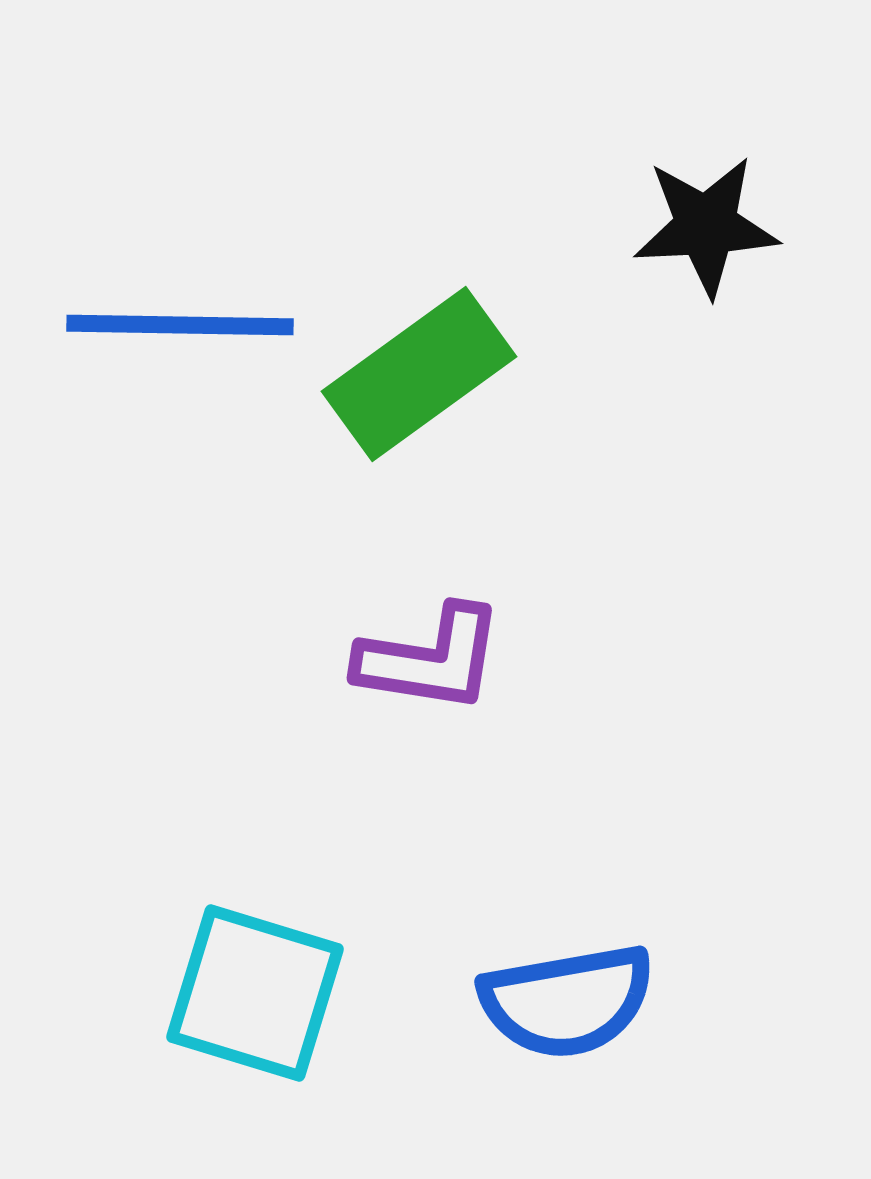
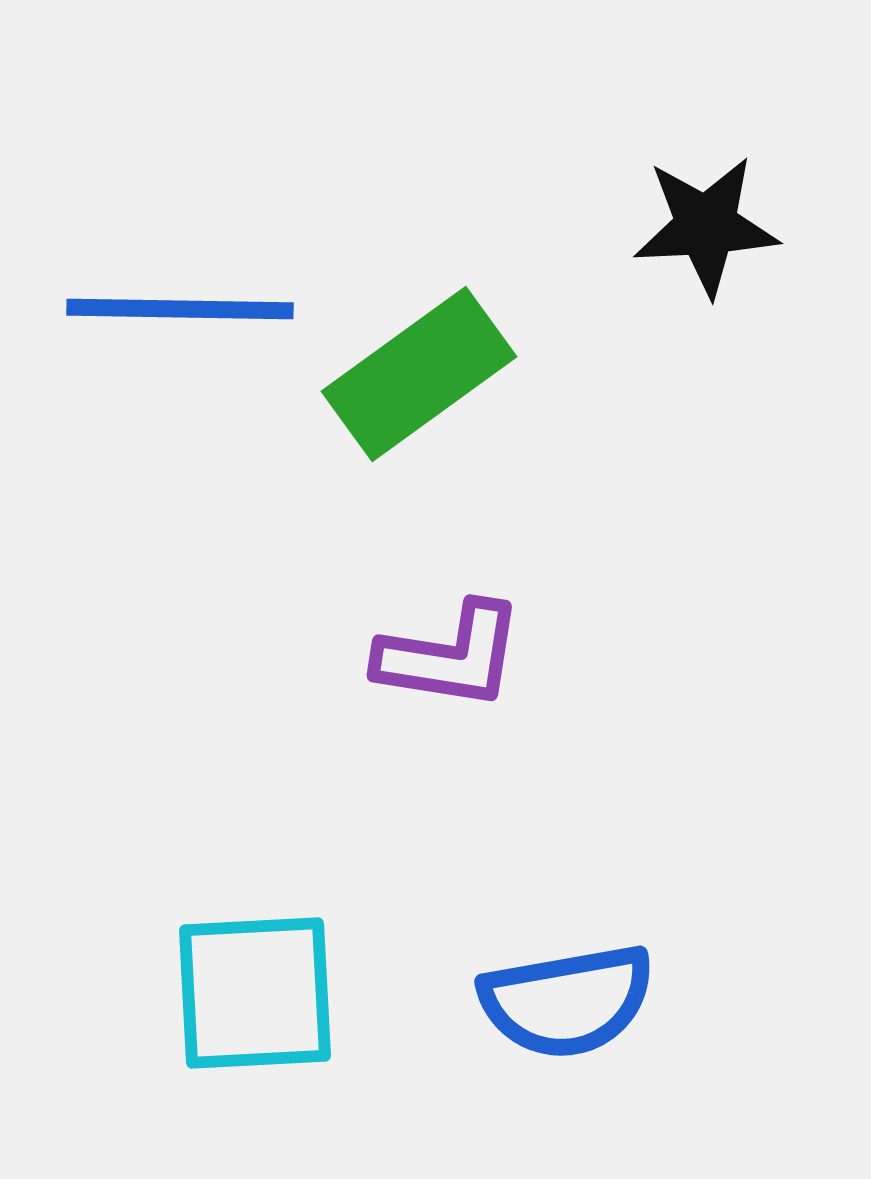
blue line: moved 16 px up
purple L-shape: moved 20 px right, 3 px up
cyan square: rotated 20 degrees counterclockwise
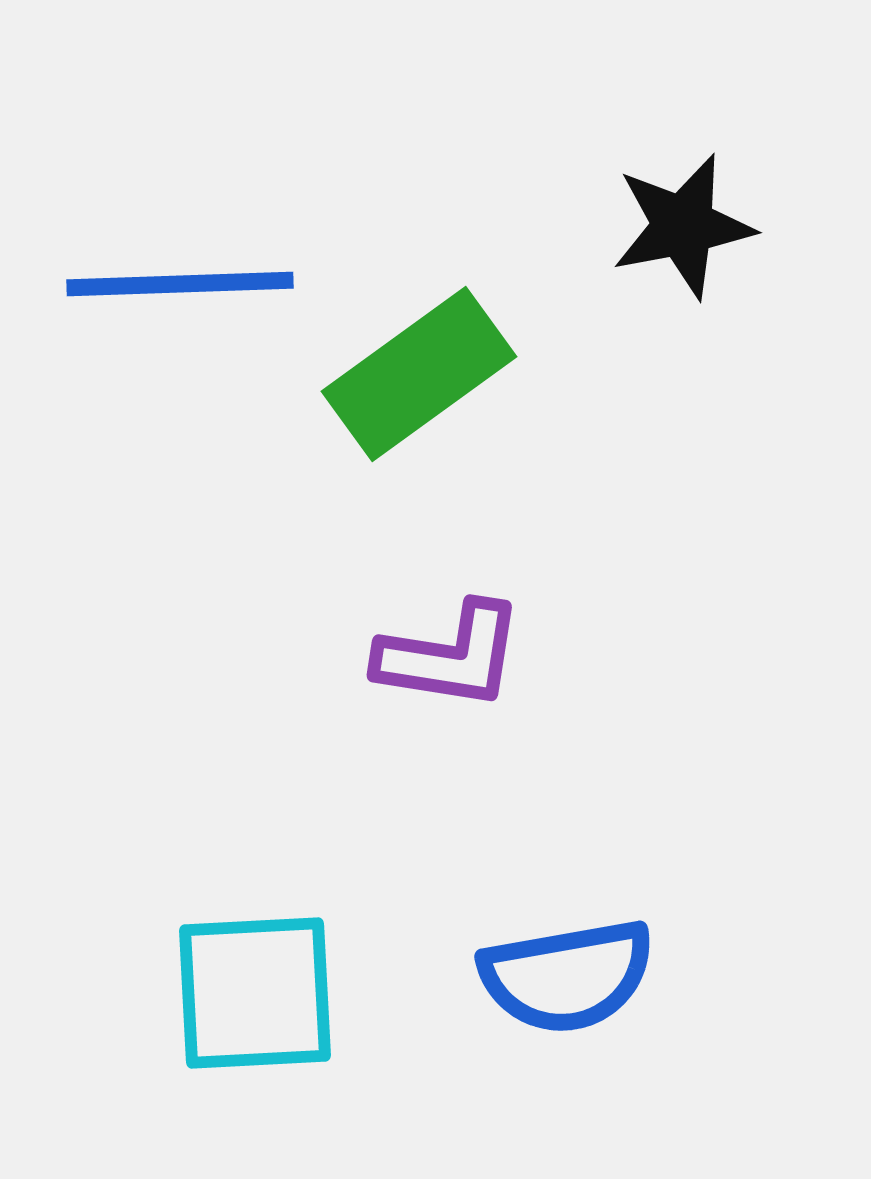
black star: moved 23 px left; rotated 8 degrees counterclockwise
blue line: moved 25 px up; rotated 3 degrees counterclockwise
blue semicircle: moved 25 px up
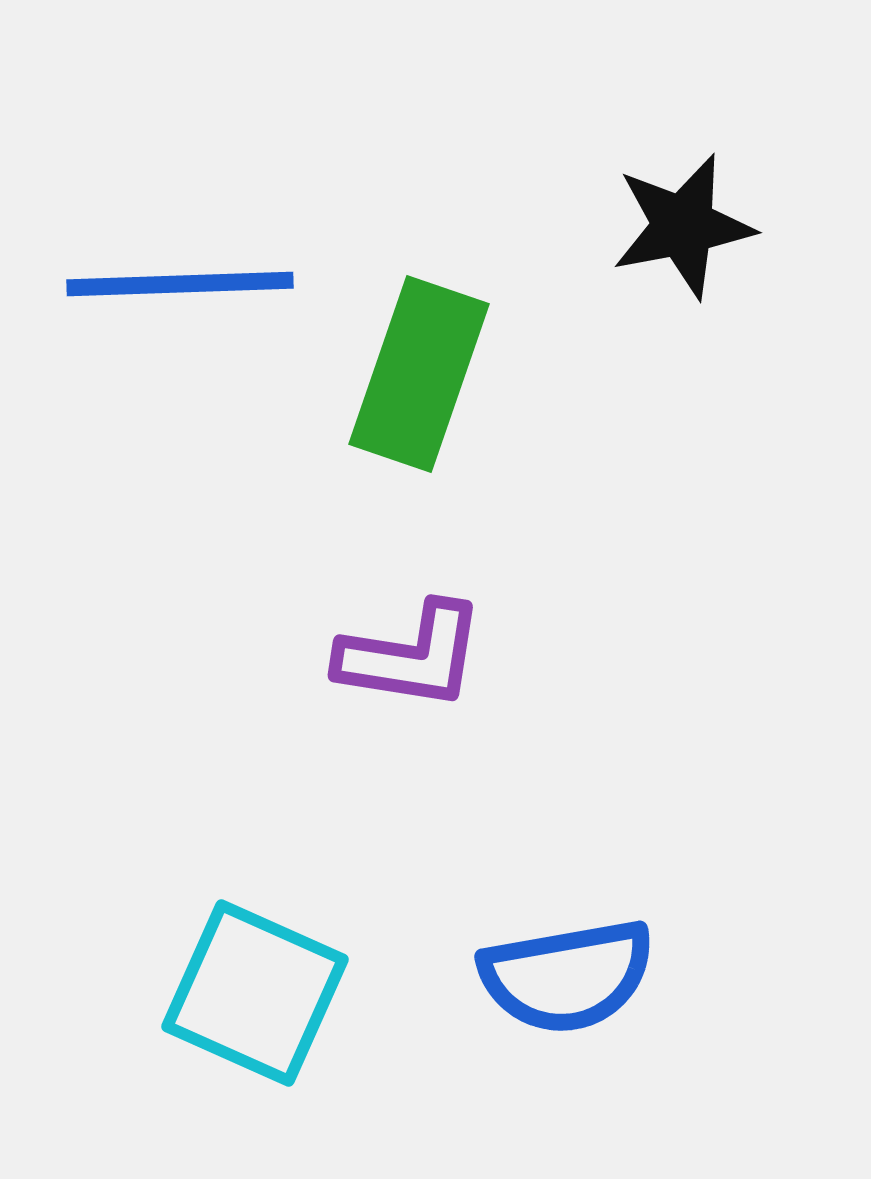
green rectangle: rotated 35 degrees counterclockwise
purple L-shape: moved 39 px left
cyan square: rotated 27 degrees clockwise
